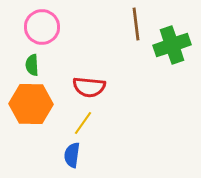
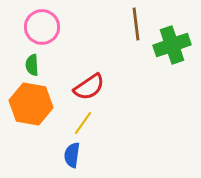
red semicircle: rotated 40 degrees counterclockwise
orange hexagon: rotated 9 degrees clockwise
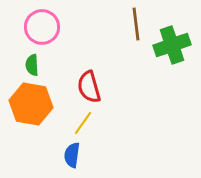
red semicircle: rotated 108 degrees clockwise
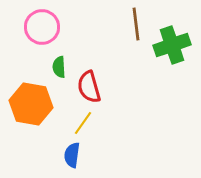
green semicircle: moved 27 px right, 2 px down
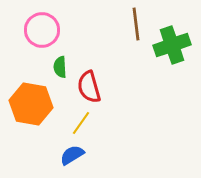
pink circle: moved 3 px down
green semicircle: moved 1 px right
yellow line: moved 2 px left
blue semicircle: rotated 50 degrees clockwise
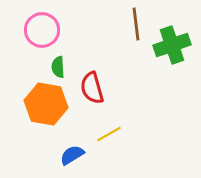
green semicircle: moved 2 px left
red semicircle: moved 3 px right, 1 px down
orange hexagon: moved 15 px right
yellow line: moved 28 px right, 11 px down; rotated 25 degrees clockwise
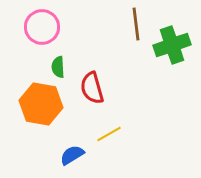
pink circle: moved 3 px up
orange hexagon: moved 5 px left
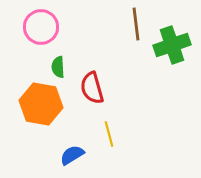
pink circle: moved 1 px left
yellow line: rotated 75 degrees counterclockwise
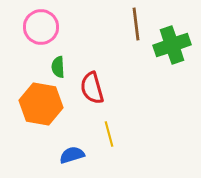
blue semicircle: rotated 15 degrees clockwise
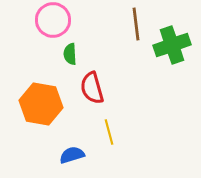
pink circle: moved 12 px right, 7 px up
green semicircle: moved 12 px right, 13 px up
yellow line: moved 2 px up
